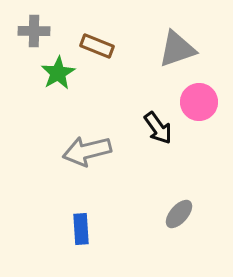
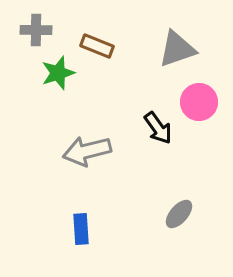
gray cross: moved 2 px right, 1 px up
green star: rotated 12 degrees clockwise
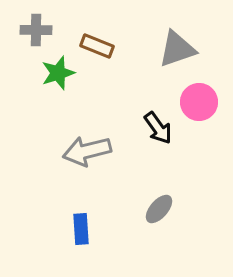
gray ellipse: moved 20 px left, 5 px up
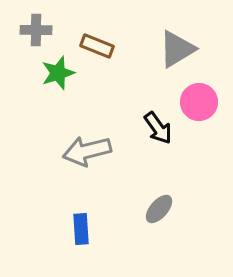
gray triangle: rotated 12 degrees counterclockwise
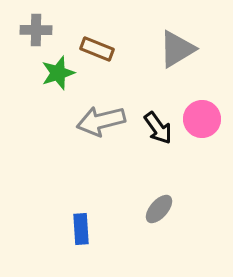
brown rectangle: moved 3 px down
pink circle: moved 3 px right, 17 px down
gray arrow: moved 14 px right, 30 px up
